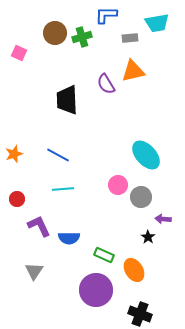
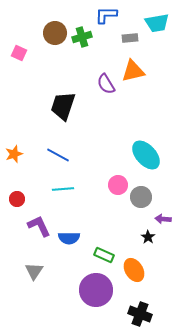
black trapezoid: moved 4 px left, 6 px down; rotated 20 degrees clockwise
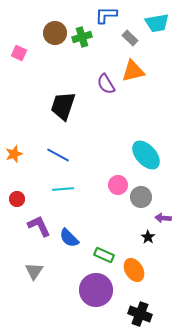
gray rectangle: rotated 49 degrees clockwise
purple arrow: moved 1 px up
blue semicircle: rotated 45 degrees clockwise
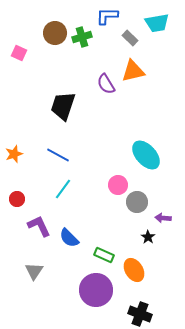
blue L-shape: moved 1 px right, 1 px down
cyan line: rotated 50 degrees counterclockwise
gray circle: moved 4 px left, 5 px down
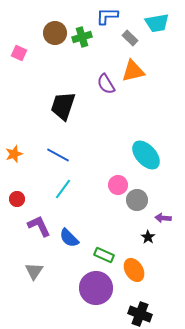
gray circle: moved 2 px up
purple circle: moved 2 px up
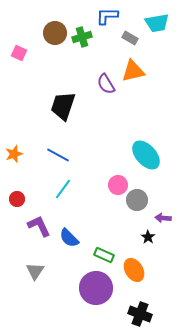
gray rectangle: rotated 14 degrees counterclockwise
gray triangle: moved 1 px right
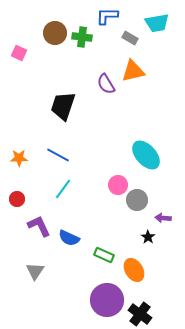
green cross: rotated 24 degrees clockwise
orange star: moved 5 px right, 4 px down; rotated 18 degrees clockwise
blue semicircle: rotated 20 degrees counterclockwise
purple circle: moved 11 px right, 12 px down
black cross: rotated 15 degrees clockwise
